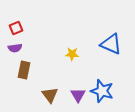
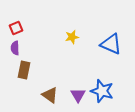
purple semicircle: rotated 96 degrees clockwise
yellow star: moved 17 px up; rotated 16 degrees counterclockwise
brown triangle: rotated 18 degrees counterclockwise
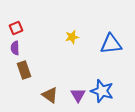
blue triangle: rotated 30 degrees counterclockwise
brown rectangle: rotated 30 degrees counterclockwise
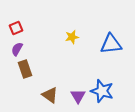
purple semicircle: moved 2 px right, 1 px down; rotated 32 degrees clockwise
brown rectangle: moved 1 px right, 1 px up
purple triangle: moved 1 px down
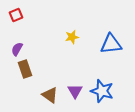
red square: moved 13 px up
purple triangle: moved 3 px left, 5 px up
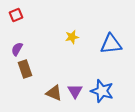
brown triangle: moved 4 px right, 2 px up; rotated 12 degrees counterclockwise
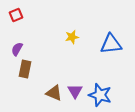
brown rectangle: rotated 30 degrees clockwise
blue star: moved 2 px left, 4 px down
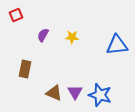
yellow star: rotated 16 degrees clockwise
blue triangle: moved 6 px right, 1 px down
purple semicircle: moved 26 px right, 14 px up
purple triangle: moved 1 px down
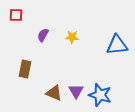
red square: rotated 24 degrees clockwise
purple triangle: moved 1 px right, 1 px up
